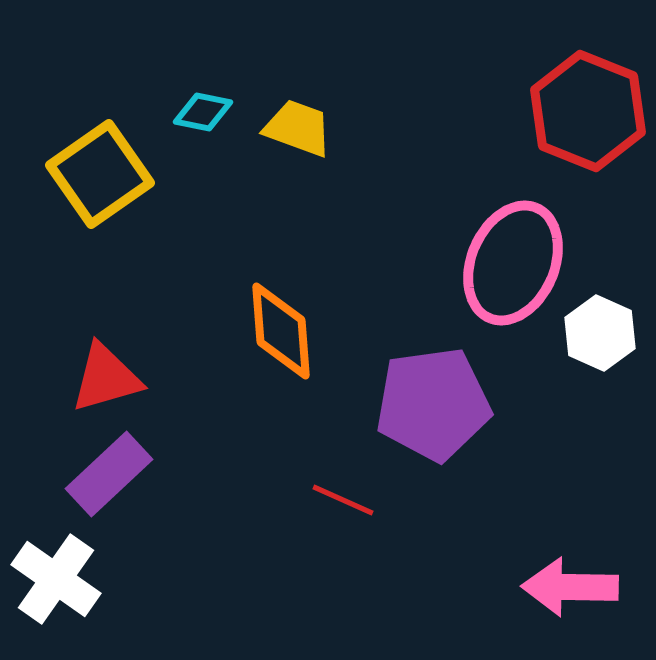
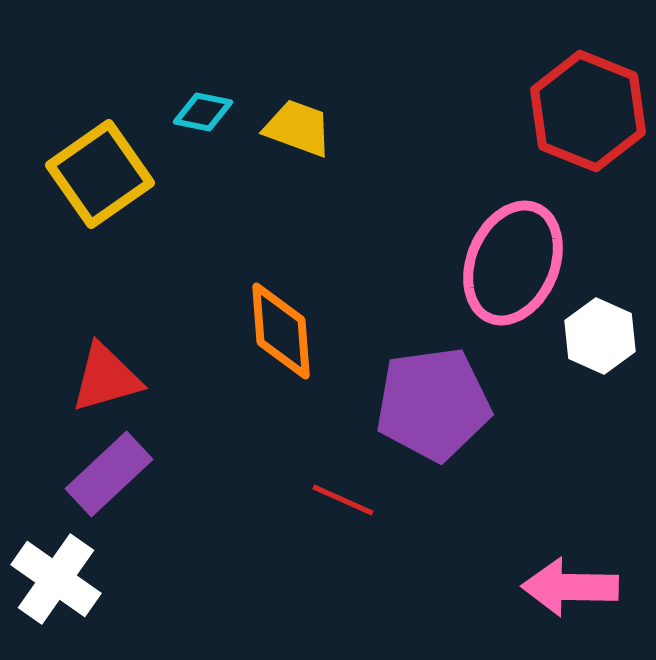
white hexagon: moved 3 px down
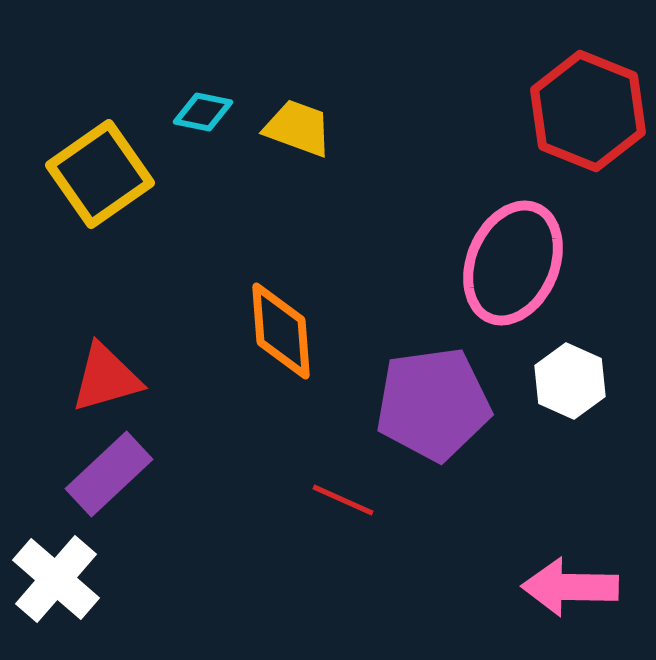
white hexagon: moved 30 px left, 45 px down
white cross: rotated 6 degrees clockwise
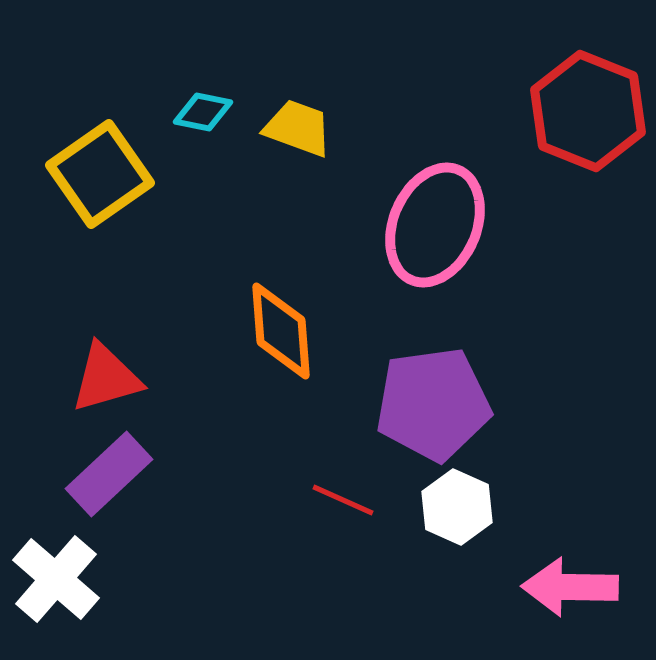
pink ellipse: moved 78 px left, 38 px up
white hexagon: moved 113 px left, 126 px down
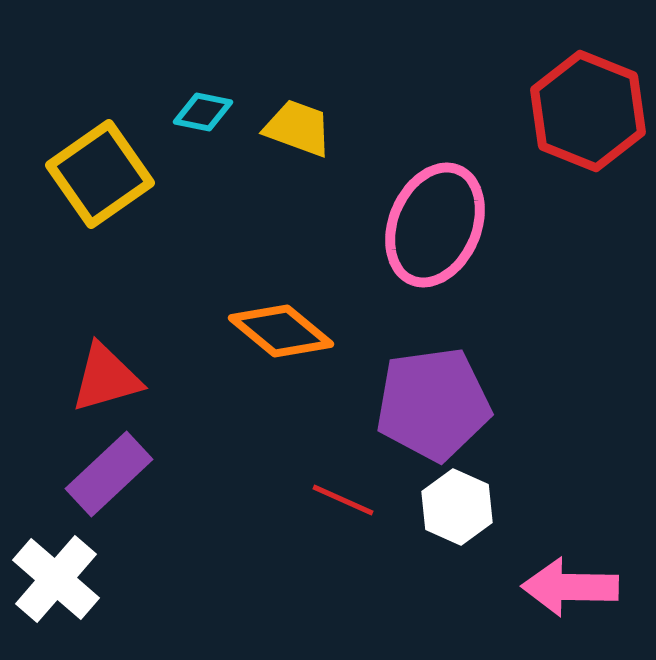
orange diamond: rotated 46 degrees counterclockwise
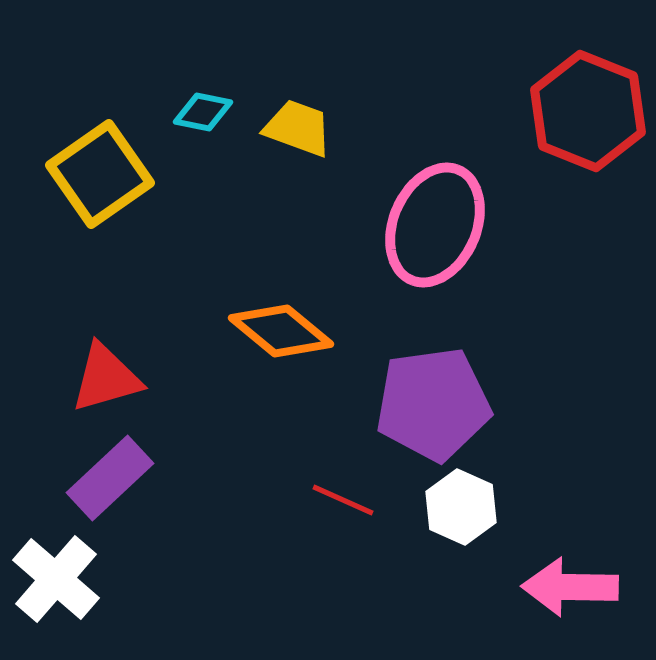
purple rectangle: moved 1 px right, 4 px down
white hexagon: moved 4 px right
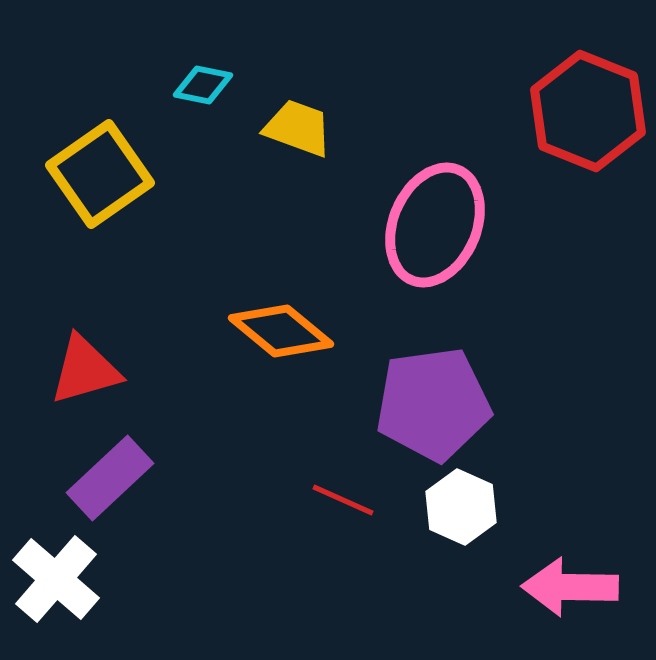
cyan diamond: moved 27 px up
red triangle: moved 21 px left, 8 px up
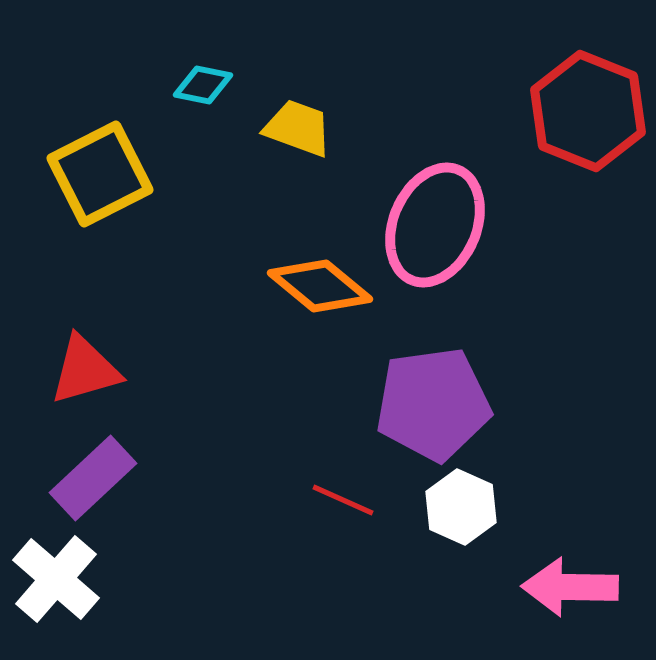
yellow square: rotated 8 degrees clockwise
orange diamond: moved 39 px right, 45 px up
purple rectangle: moved 17 px left
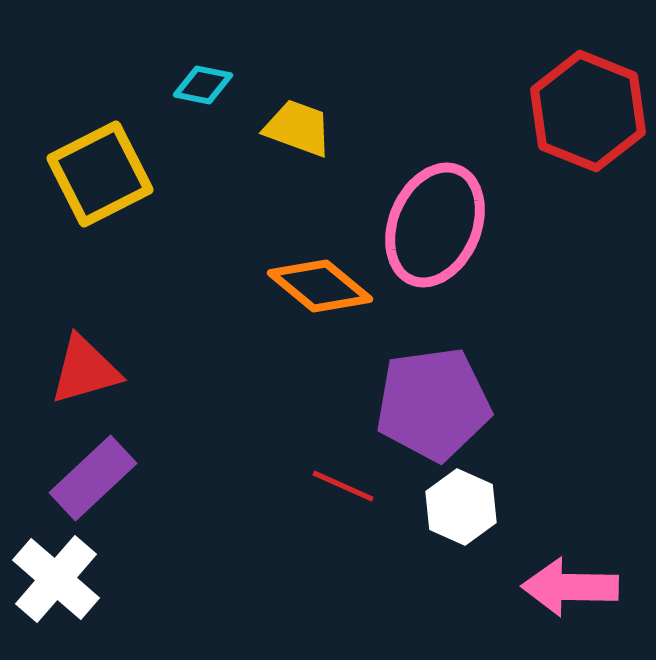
red line: moved 14 px up
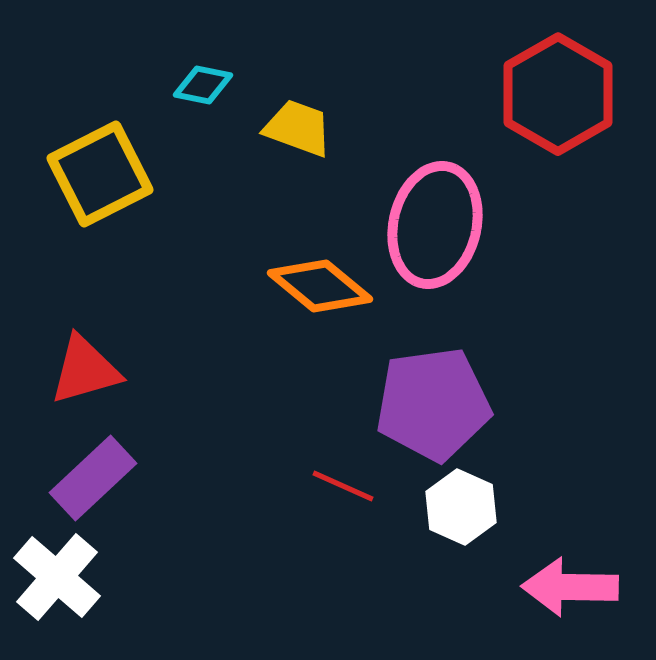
red hexagon: moved 30 px left, 17 px up; rotated 8 degrees clockwise
pink ellipse: rotated 10 degrees counterclockwise
white cross: moved 1 px right, 2 px up
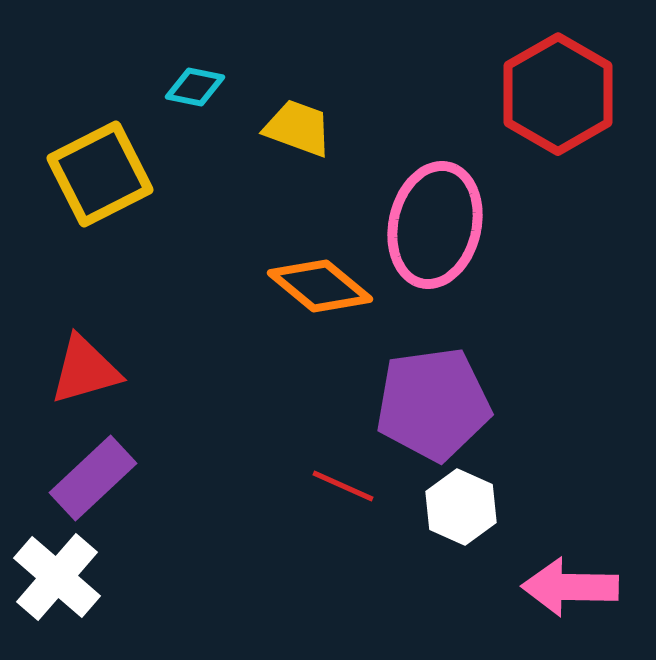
cyan diamond: moved 8 px left, 2 px down
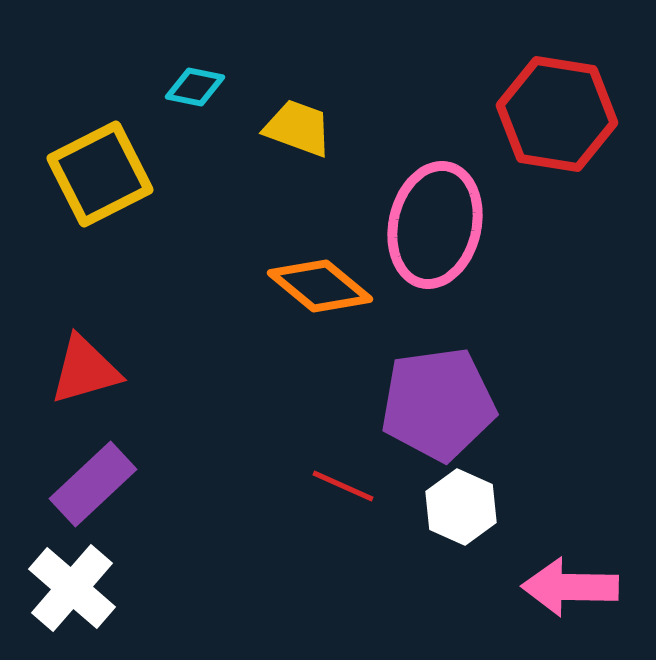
red hexagon: moved 1 px left, 20 px down; rotated 21 degrees counterclockwise
purple pentagon: moved 5 px right
purple rectangle: moved 6 px down
white cross: moved 15 px right, 11 px down
